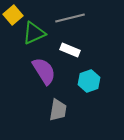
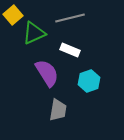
purple semicircle: moved 3 px right, 2 px down
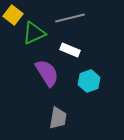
yellow square: rotated 12 degrees counterclockwise
gray trapezoid: moved 8 px down
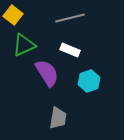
green triangle: moved 10 px left, 12 px down
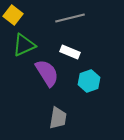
white rectangle: moved 2 px down
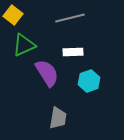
white rectangle: moved 3 px right; rotated 24 degrees counterclockwise
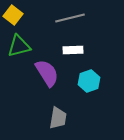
green triangle: moved 5 px left, 1 px down; rotated 10 degrees clockwise
white rectangle: moved 2 px up
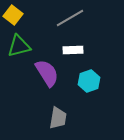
gray line: rotated 16 degrees counterclockwise
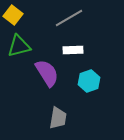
gray line: moved 1 px left
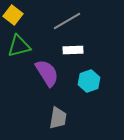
gray line: moved 2 px left, 3 px down
